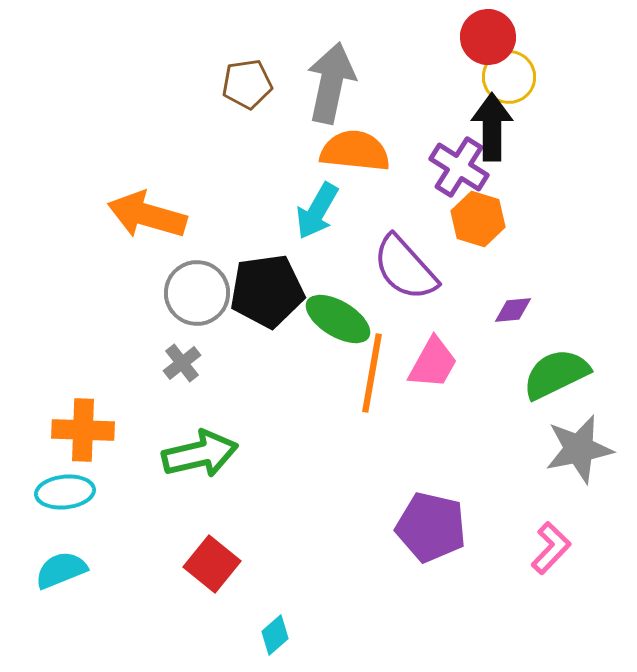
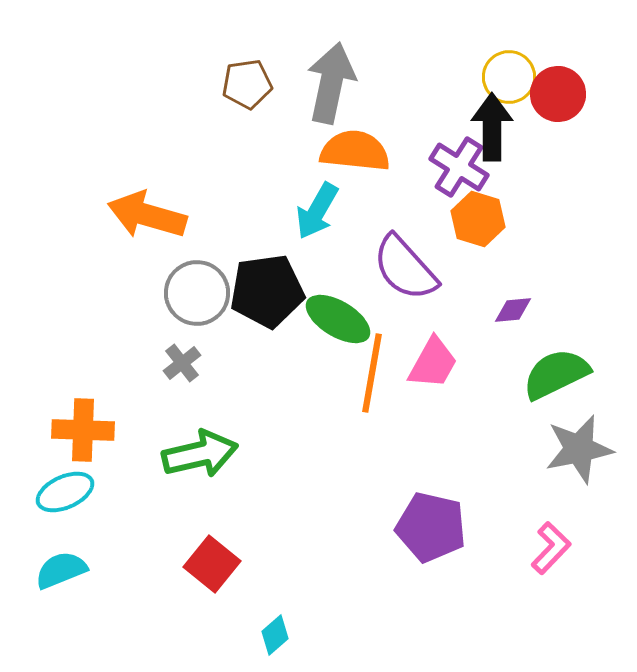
red circle: moved 70 px right, 57 px down
cyan ellipse: rotated 18 degrees counterclockwise
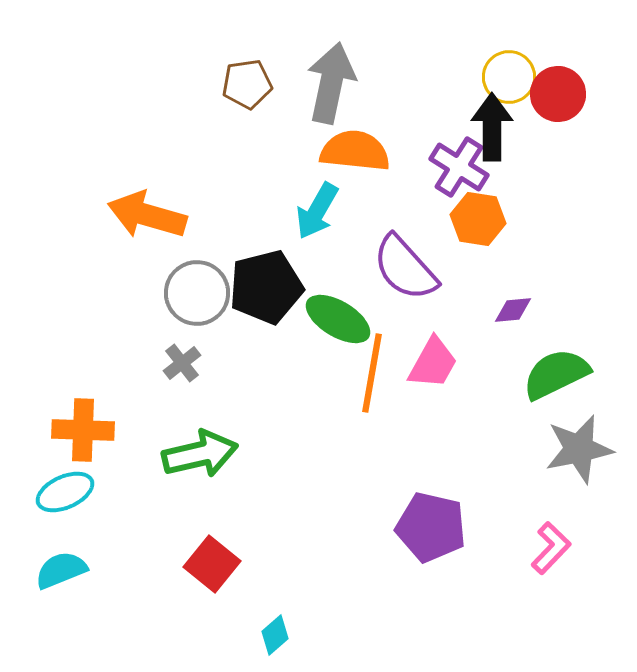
orange hexagon: rotated 8 degrees counterclockwise
black pentagon: moved 1 px left, 4 px up; rotated 6 degrees counterclockwise
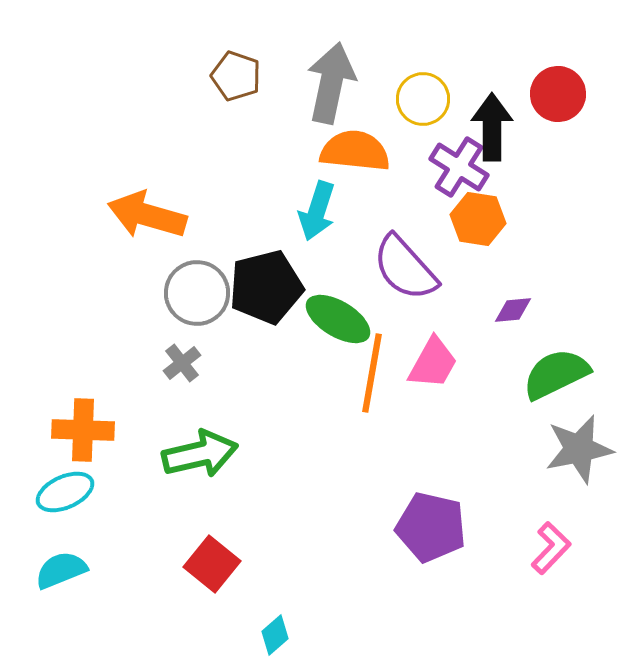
yellow circle: moved 86 px left, 22 px down
brown pentagon: moved 11 px left, 8 px up; rotated 27 degrees clockwise
cyan arrow: rotated 12 degrees counterclockwise
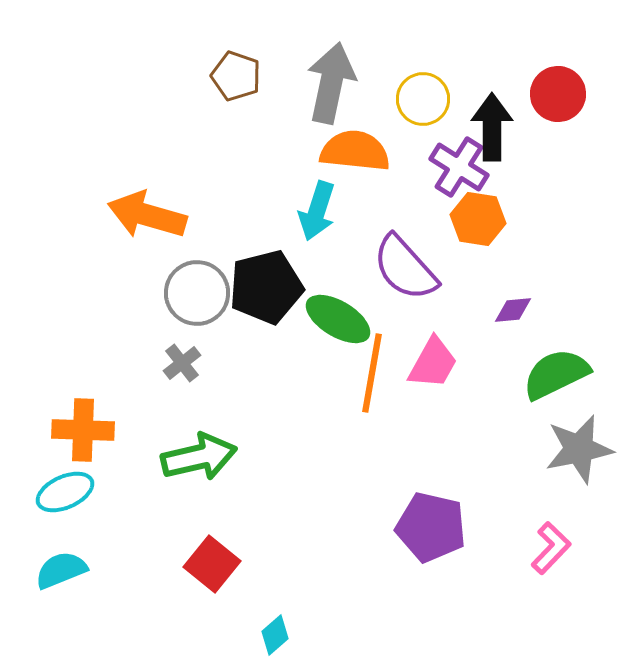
green arrow: moved 1 px left, 3 px down
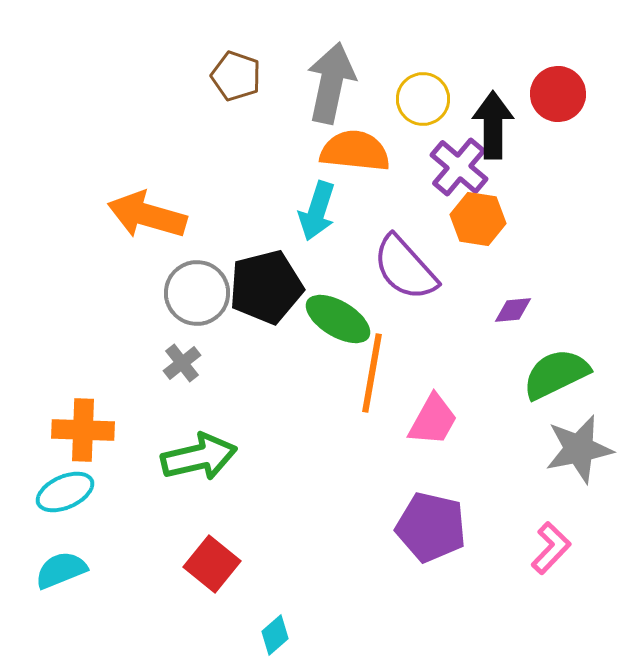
black arrow: moved 1 px right, 2 px up
purple cross: rotated 8 degrees clockwise
pink trapezoid: moved 57 px down
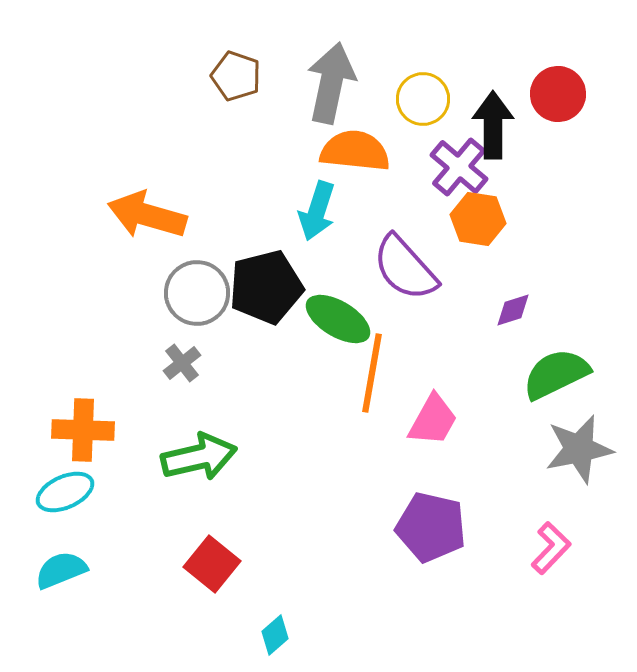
purple diamond: rotated 12 degrees counterclockwise
